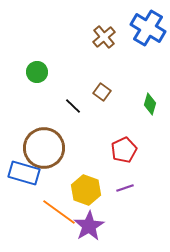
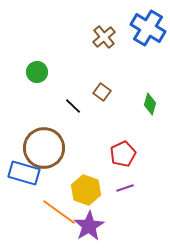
red pentagon: moved 1 px left, 4 px down
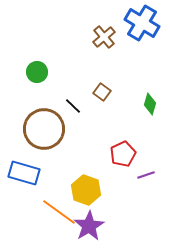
blue cross: moved 6 px left, 5 px up
brown circle: moved 19 px up
purple line: moved 21 px right, 13 px up
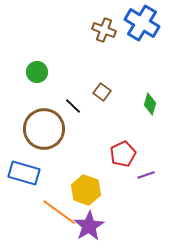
brown cross: moved 7 px up; rotated 30 degrees counterclockwise
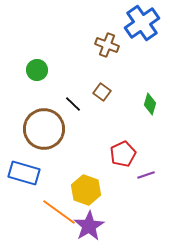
blue cross: rotated 24 degrees clockwise
brown cross: moved 3 px right, 15 px down
green circle: moved 2 px up
black line: moved 2 px up
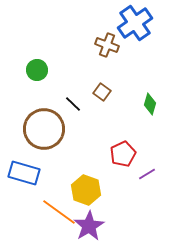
blue cross: moved 7 px left
purple line: moved 1 px right, 1 px up; rotated 12 degrees counterclockwise
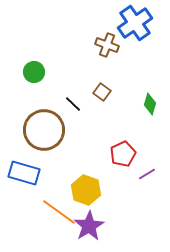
green circle: moved 3 px left, 2 px down
brown circle: moved 1 px down
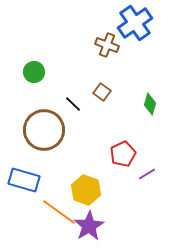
blue rectangle: moved 7 px down
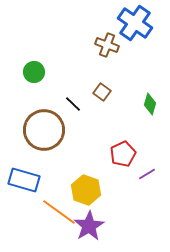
blue cross: rotated 20 degrees counterclockwise
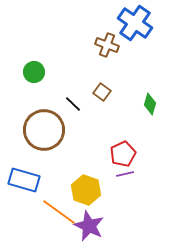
purple line: moved 22 px left; rotated 18 degrees clockwise
purple star: rotated 16 degrees counterclockwise
